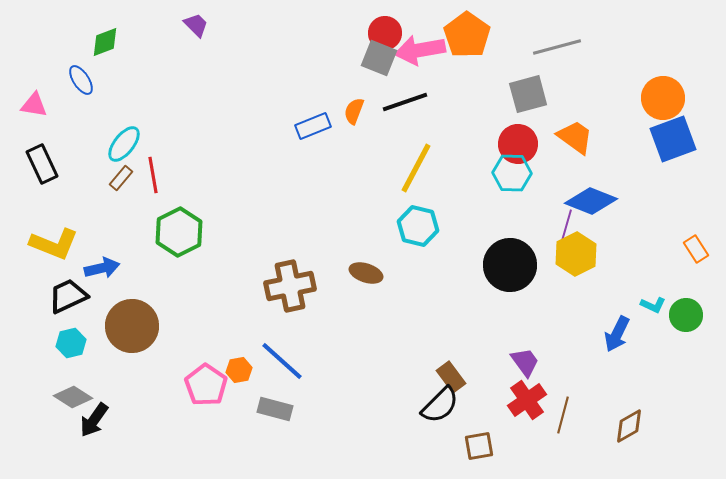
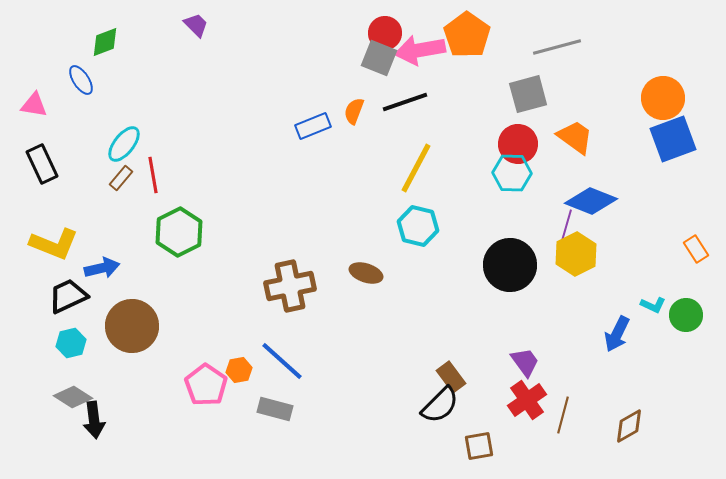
black arrow at (94, 420): rotated 42 degrees counterclockwise
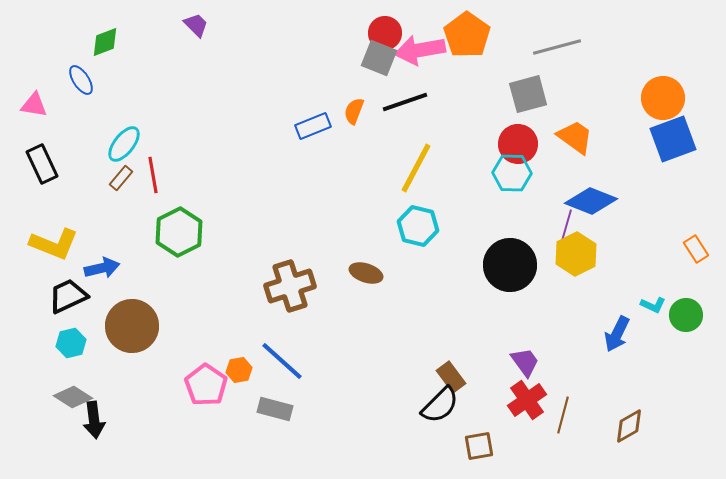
brown cross at (290, 286): rotated 6 degrees counterclockwise
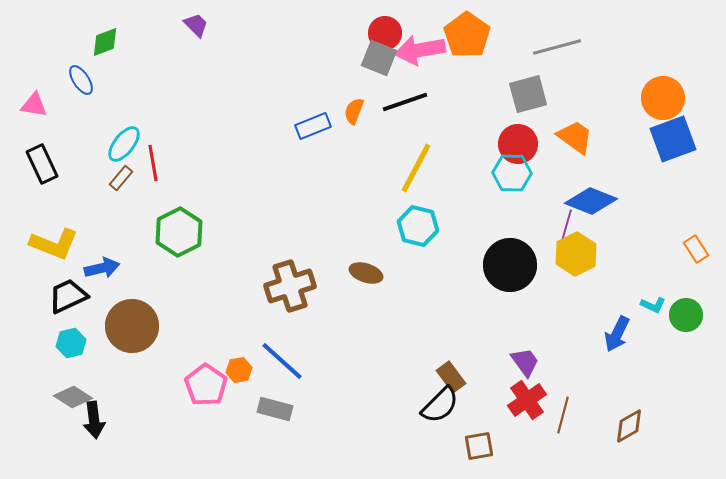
red line at (153, 175): moved 12 px up
